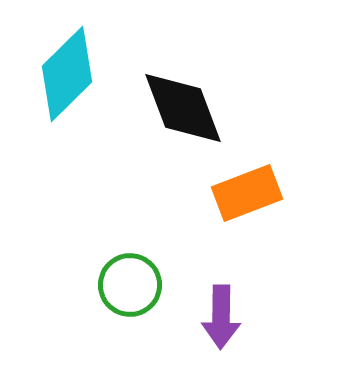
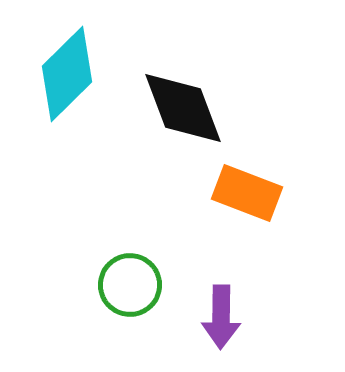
orange rectangle: rotated 42 degrees clockwise
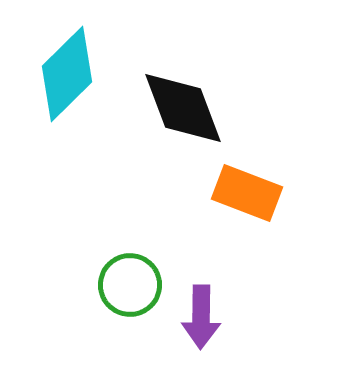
purple arrow: moved 20 px left
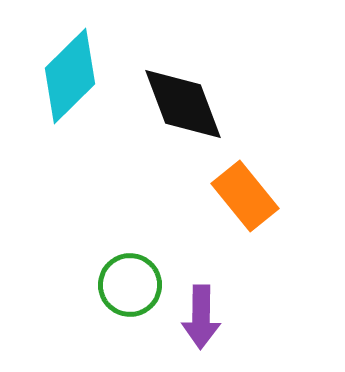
cyan diamond: moved 3 px right, 2 px down
black diamond: moved 4 px up
orange rectangle: moved 2 px left, 3 px down; rotated 30 degrees clockwise
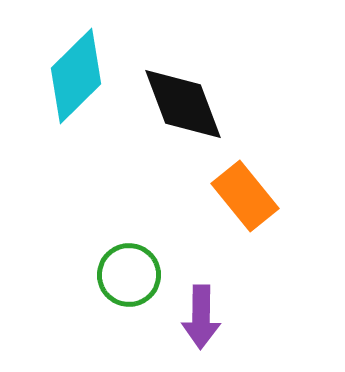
cyan diamond: moved 6 px right
green circle: moved 1 px left, 10 px up
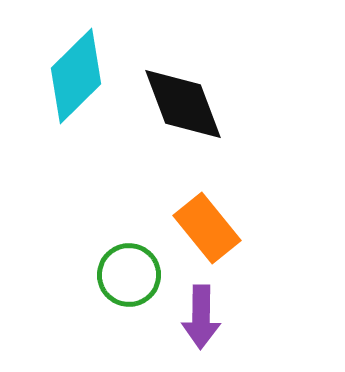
orange rectangle: moved 38 px left, 32 px down
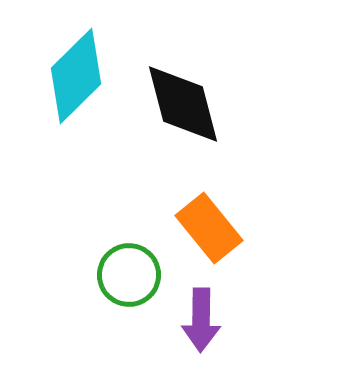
black diamond: rotated 6 degrees clockwise
orange rectangle: moved 2 px right
purple arrow: moved 3 px down
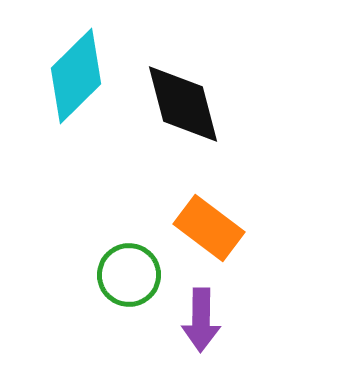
orange rectangle: rotated 14 degrees counterclockwise
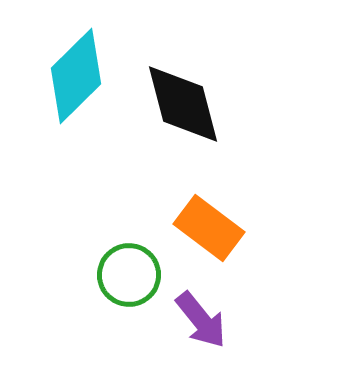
purple arrow: rotated 40 degrees counterclockwise
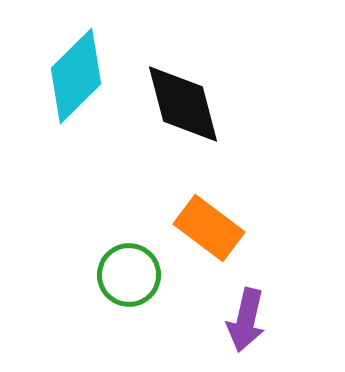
purple arrow: moved 45 px right; rotated 52 degrees clockwise
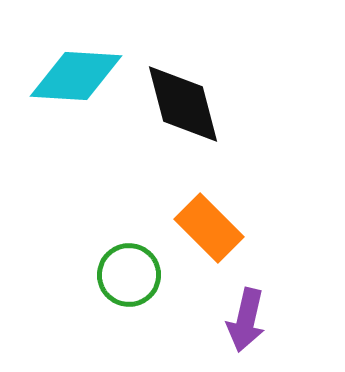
cyan diamond: rotated 48 degrees clockwise
orange rectangle: rotated 8 degrees clockwise
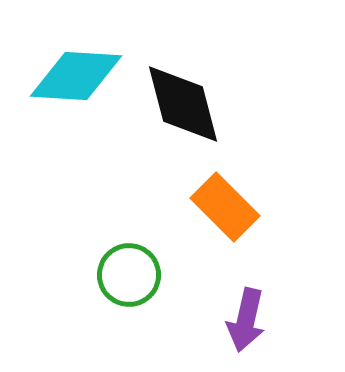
orange rectangle: moved 16 px right, 21 px up
